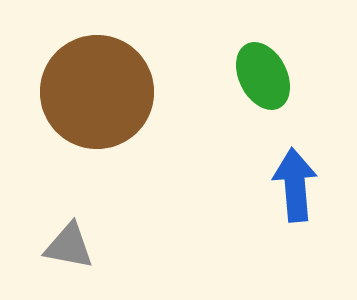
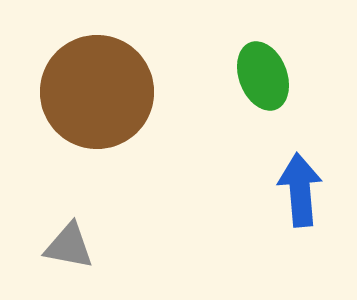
green ellipse: rotated 6 degrees clockwise
blue arrow: moved 5 px right, 5 px down
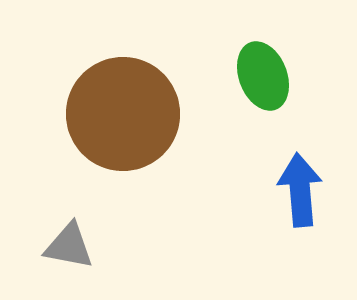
brown circle: moved 26 px right, 22 px down
